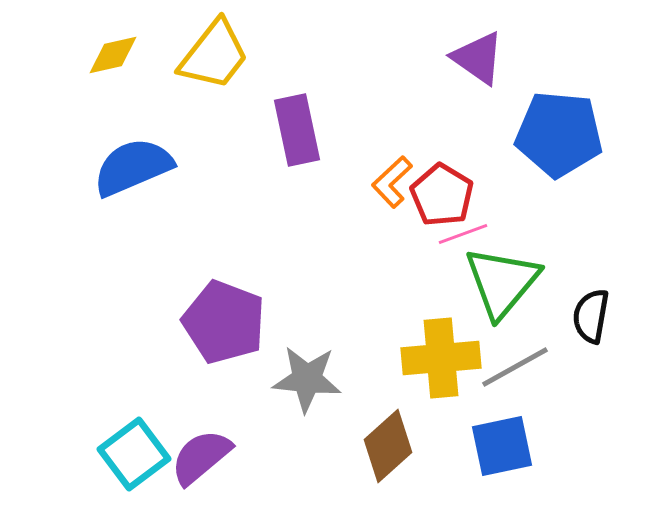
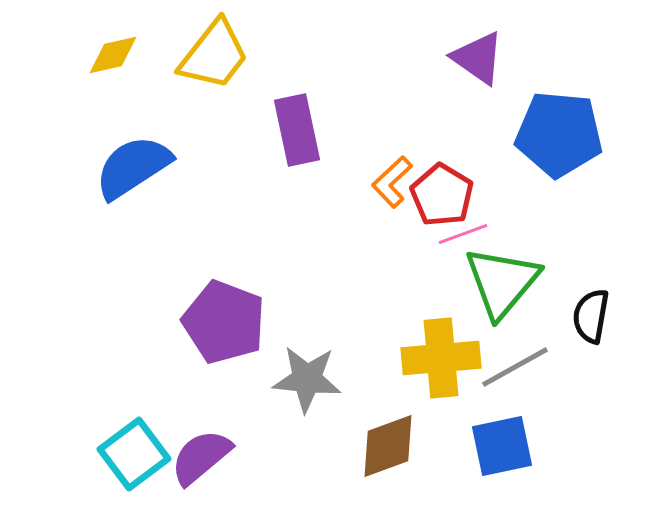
blue semicircle: rotated 10 degrees counterclockwise
brown diamond: rotated 22 degrees clockwise
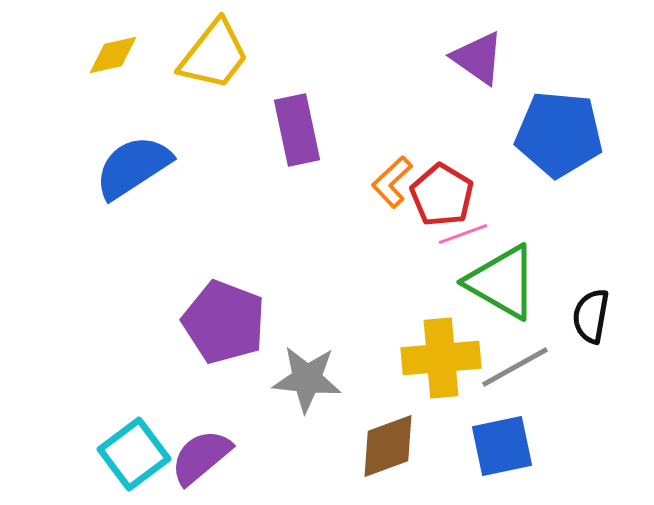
green triangle: rotated 40 degrees counterclockwise
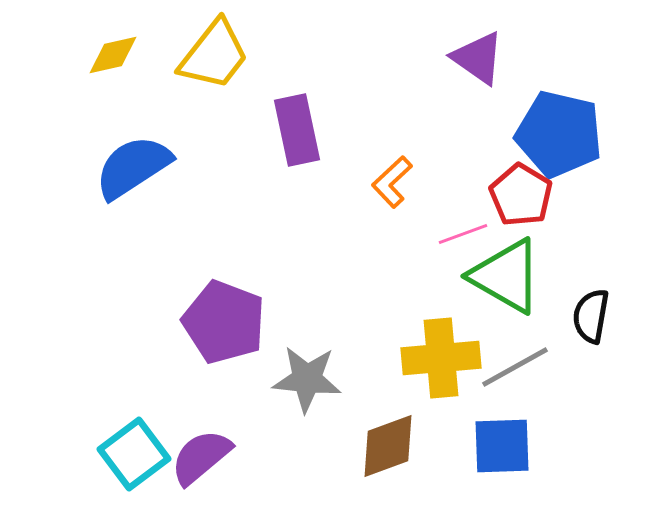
blue pentagon: rotated 8 degrees clockwise
red pentagon: moved 79 px right
green triangle: moved 4 px right, 6 px up
blue square: rotated 10 degrees clockwise
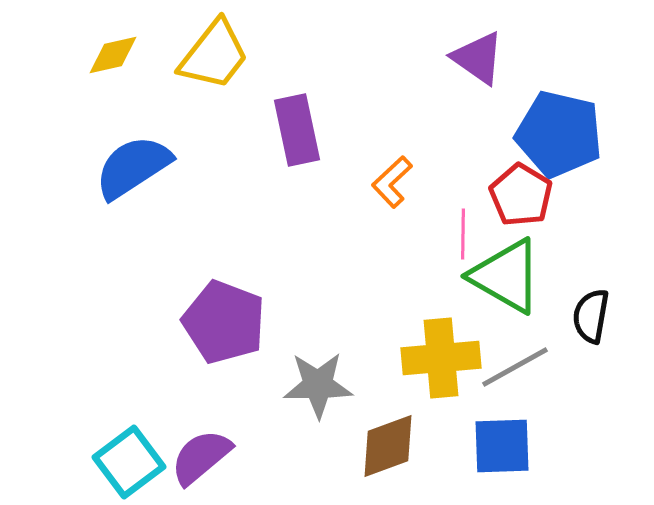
pink line: rotated 69 degrees counterclockwise
gray star: moved 11 px right, 6 px down; rotated 6 degrees counterclockwise
cyan square: moved 5 px left, 8 px down
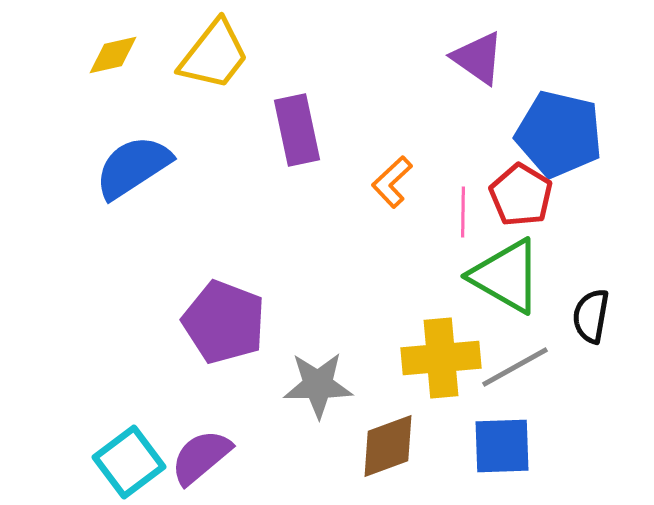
pink line: moved 22 px up
